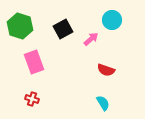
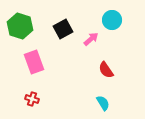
red semicircle: rotated 36 degrees clockwise
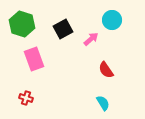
green hexagon: moved 2 px right, 2 px up
pink rectangle: moved 3 px up
red cross: moved 6 px left, 1 px up
